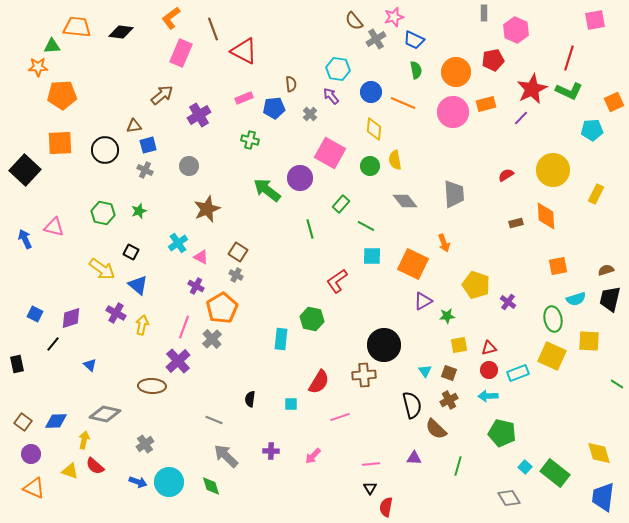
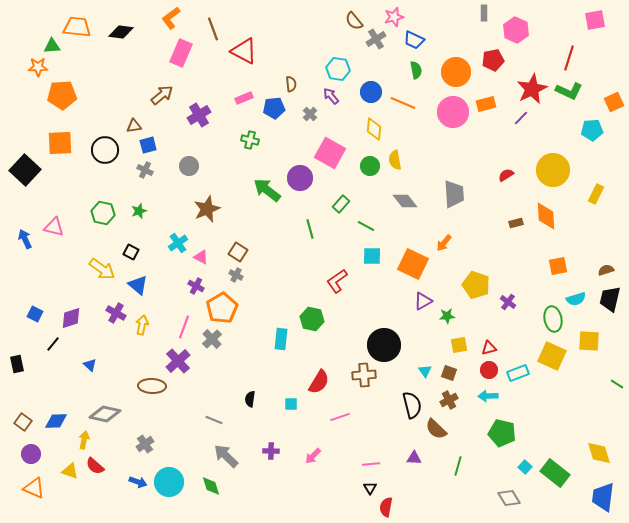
orange arrow at (444, 243): rotated 60 degrees clockwise
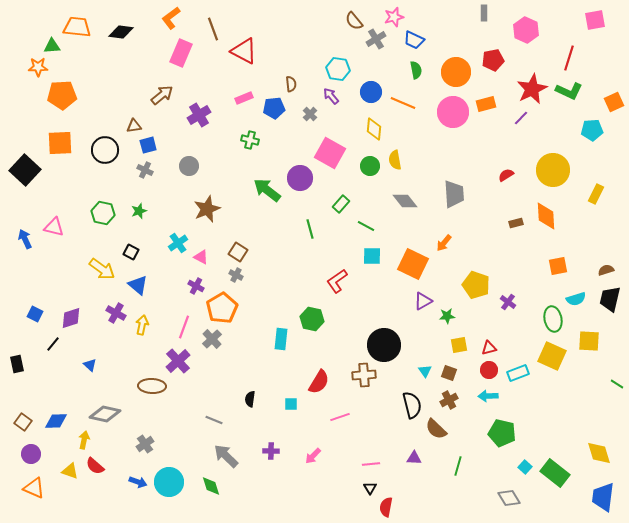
pink hexagon at (516, 30): moved 10 px right
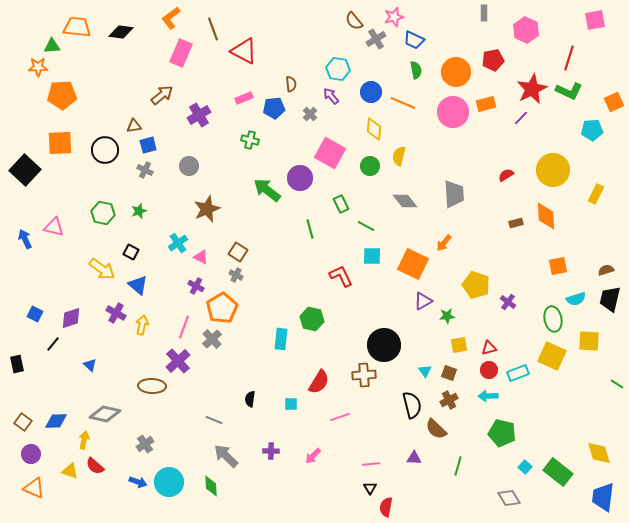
yellow semicircle at (395, 160): moved 4 px right, 4 px up; rotated 24 degrees clockwise
green rectangle at (341, 204): rotated 66 degrees counterclockwise
red L-shape at (337, 281): moved 4 px right, 5 px up; rotated 100 degrees clockwise
green rectangle at (555, 473): moved 3 px right, 1 px up
green diamond at (211, 486): rotated 15 degrees clockwise
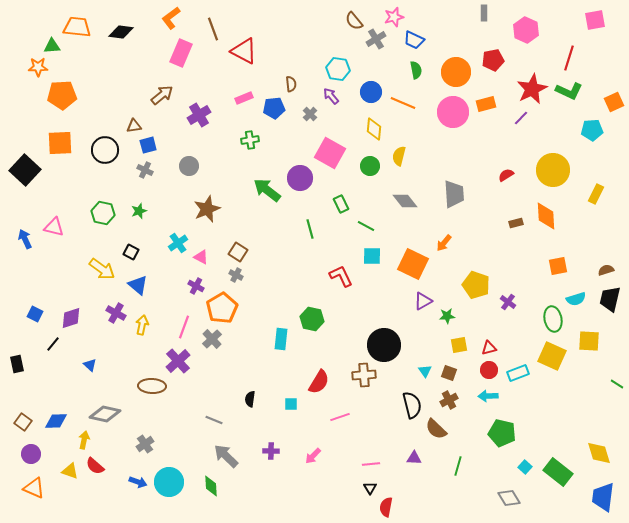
green cross at (250, 140): rotated 24 degrees counterclockwise
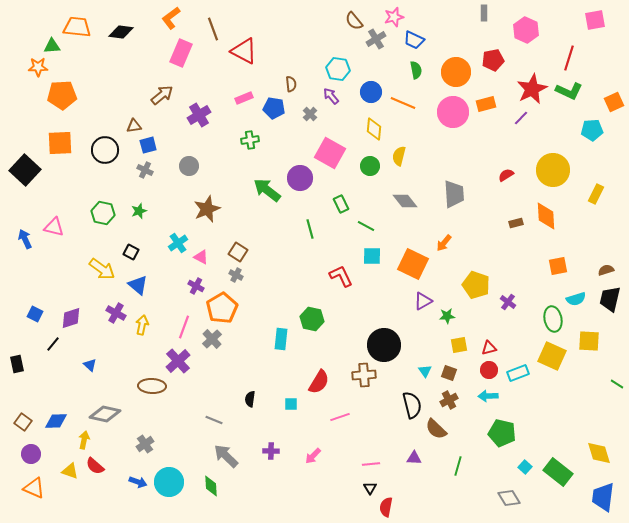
blue pentagon at (274, 108): rotated 15 degrees clockwise
